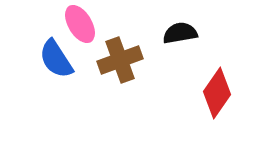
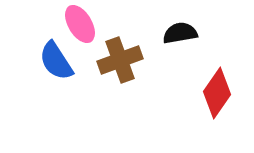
blue semicircle: moved 2 px down
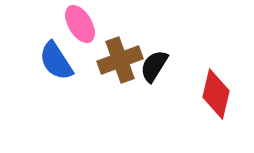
black semicircle: moved 26 px left, 33 px down; rotated 48 degrees counterclockwise
red diamond: moved 1 px left, 1 px down; rotated 21 degrees counterclockwise
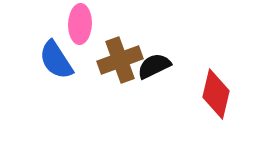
pink ellipse: rotated 33 degrees clockwise
blue semicircle: moved 1 px up
black semicircle: rotated 32 degrees clockwise
